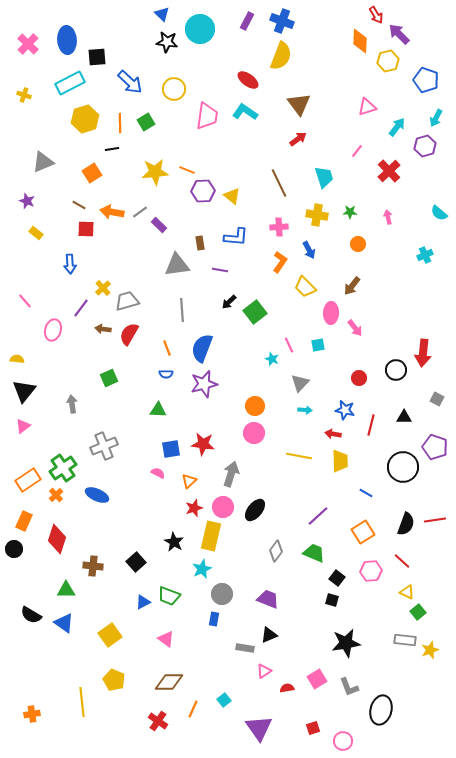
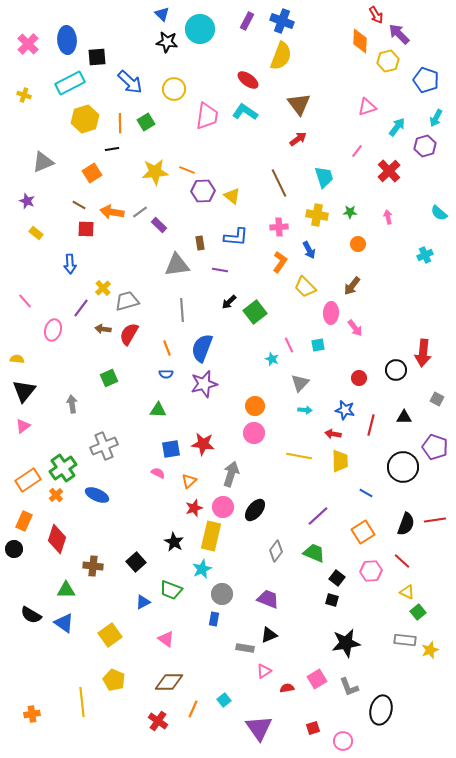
green trapezoid at (169, 596): moved 2 px right, 6 px up
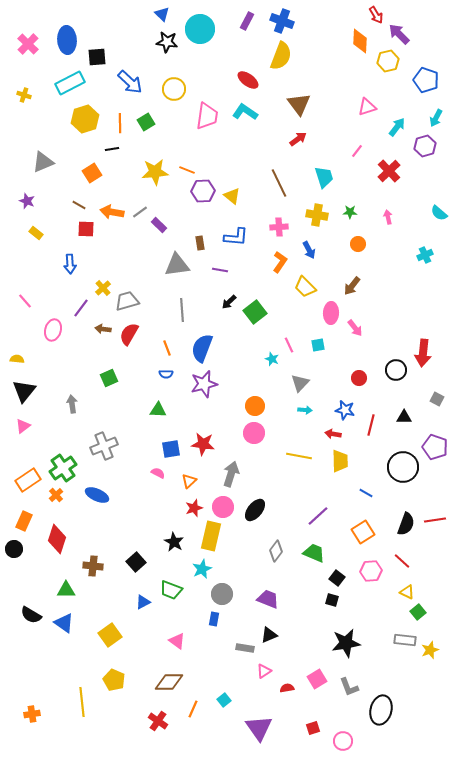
pink triangle at (166, 639): moved 11 px right, 2 px down
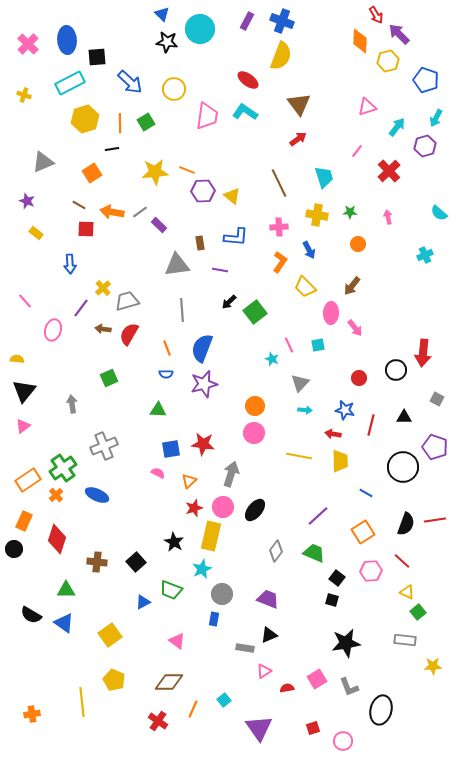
brown cross at (93, 566): moved 4 px right, 4 px up
yellow star at (430, 650): moved 3 px right, 16 px down; rotated 18 degrees clockwise
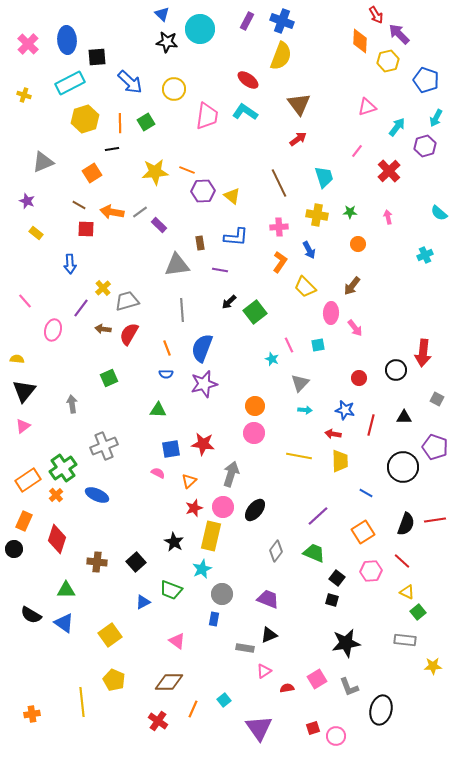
pink circle at (343, 741): moved 7 px left, 5 px up
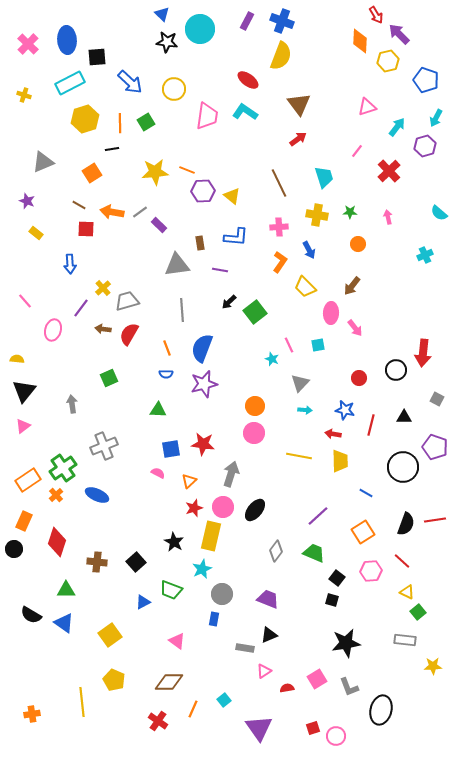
red diamond at (57, 539): moved 3 px down
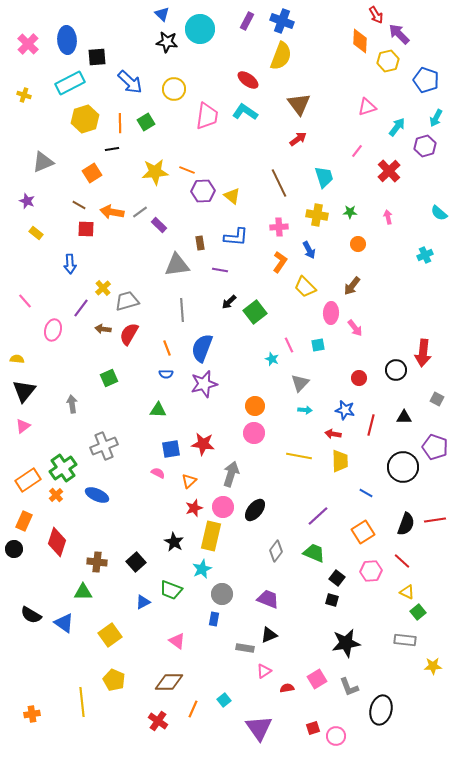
green triangle at (66, 590): moved 17 px right, 2 px down
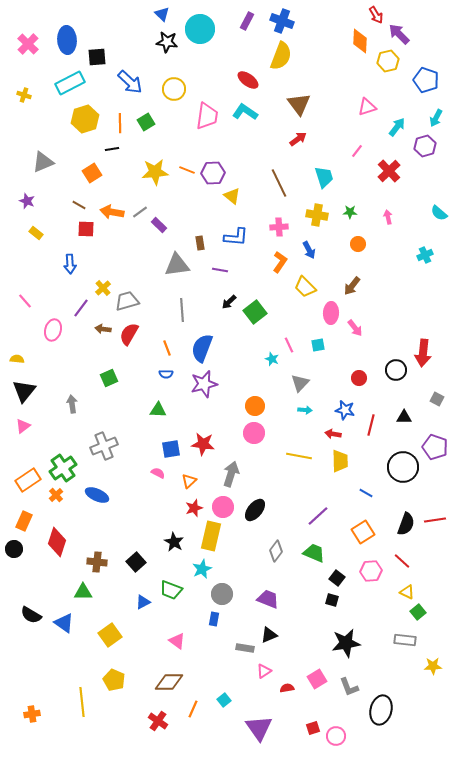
purple hexagon at (203, 191): moved 10 px right, 18 px up
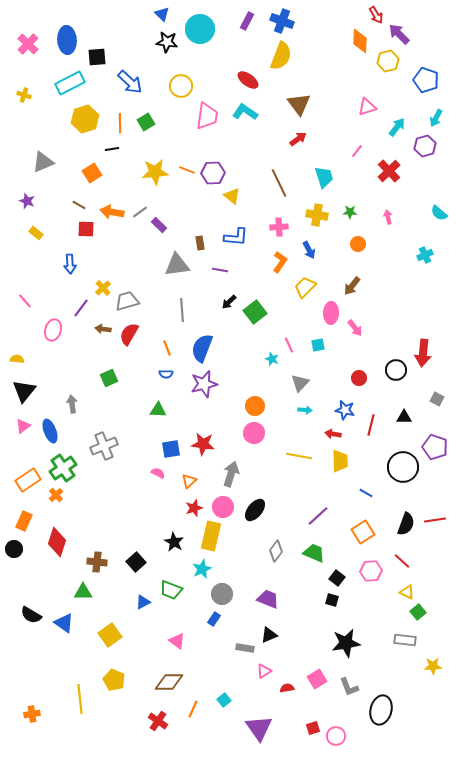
yellow circle at (174, 89): moved 7 px right, 3 px up
yellow trapezoid at (305, 287): rotated 90 degrees clockwise
blue ellipse at (97, 495): moved 47 px left, 64 px up; rotated 45 degrees clockwise
blue rectangle at (214, 619): rotated 24 degrees clockwise
yellow line at (82, 702): moved 2 px left, 3 px up
